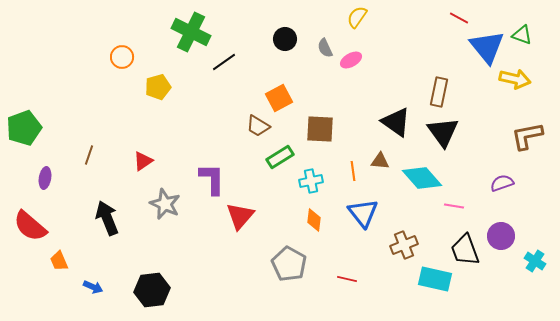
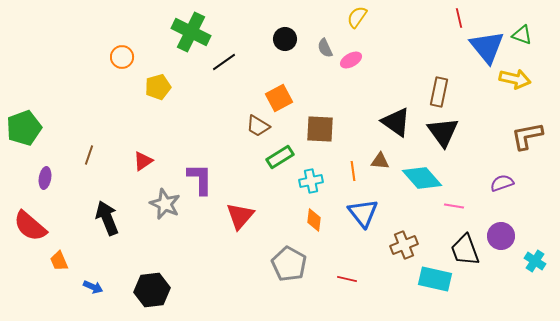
red line at (459, 18): rotated 48 degrees clockwise
purple L-shape at (212, 179): moved 12 px left
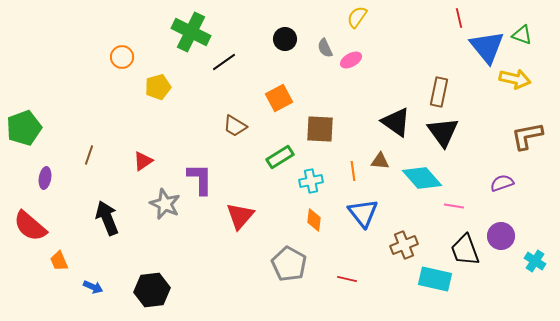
brown trapezoid at (258, 126): moved 23 px left
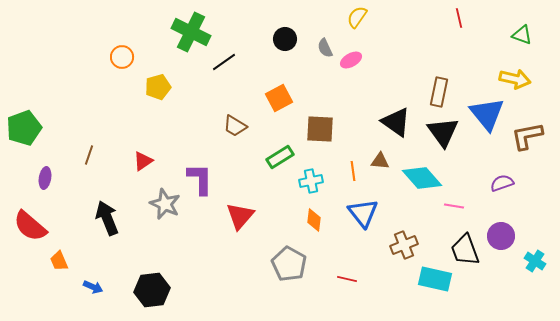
blue triangle at (487, 47): moved 67 px down
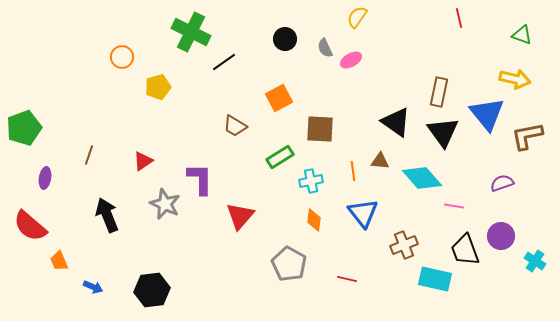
black arrow at (107, 218): moved 3 px up
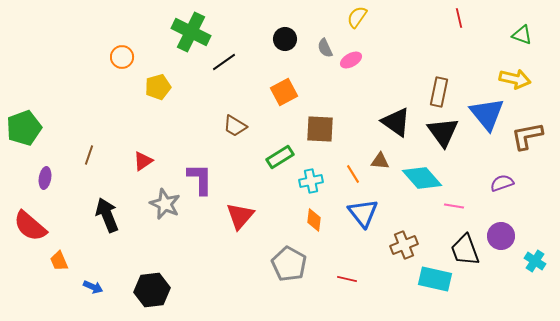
orange square at (279, 98): moved 5 px right, 6 px up
orange line at (353, 171): moved 3 px down; rotated 24 degrees counterclockwise
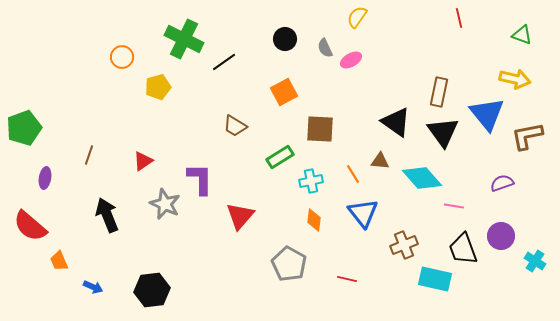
green cross at (191, 32): moved 7 px left, 7 px down
black trapezoid at (465, 250): moved 2 px left, 1 px up
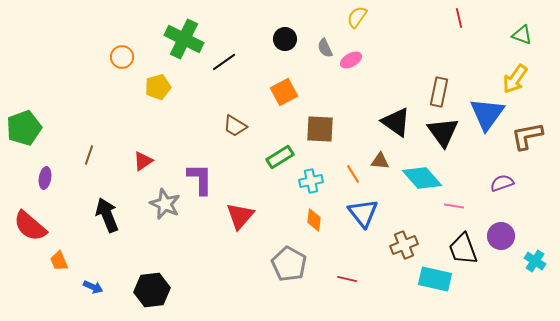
yellow arrow at (515, 79): rotated 112 degrees clockwise
blue triangle at (487, 114): rotated 15 degrees clockwise
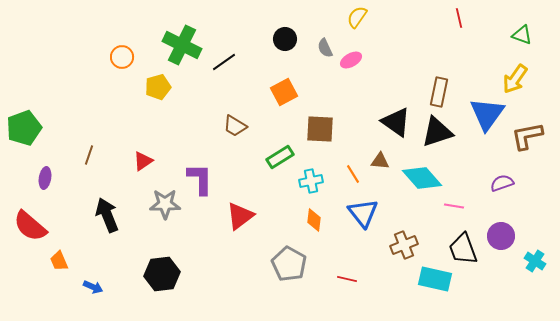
green cross at (184, 39): moved 2 px left, 6 px down
black triangle at (443, 132): moved 6 px left; rotated 48 degrees clockwise
gray star at (165, 204): rotated 24 degrees counterclockwise
red triangle at (240, 216): rotated 12 degrees clockwise
black hexagon at (152, 290): moved 10 px right, 16 px up
